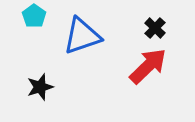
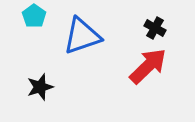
black cross: rotated 15 degrees counterclockwise
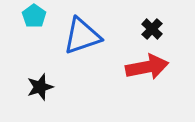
black cross: moved 3 px left, 1 px down; rotated 15 degrees clockwise
red arrow: moved 1 px left, 1 px down; rotated 33 degrees clockwise
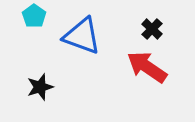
blue triangle: rotated 39 degrees clockwise
red arrow: rotated 135 degrees counterclockwise
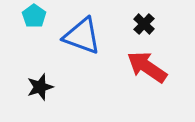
black cross: moved 8 px left, 5 px up
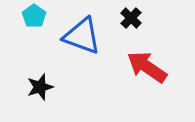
black cross: moved 13 px left, 6 px up
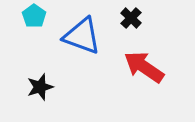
red arrow: moved 3 px left
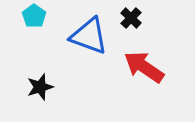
blue triangle: moved 7 px right
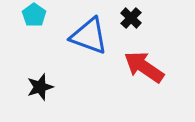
cyan pentagon: moved 1 px up
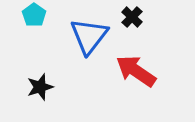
black cross: moved 1 px right, 1 px up
blue triangle: rotated 48 degrees clockwise
red arrow: moved 8 px left, 4 px down
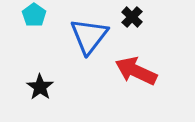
red arrow: rotated 9 degrees counterclockwise
black star: rotated 20 degrees counterclockwise
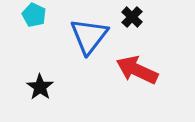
cyan pentagon: rotated 10 degrees counterclockwise
red arrow: moved 1 px right, 1 px up
